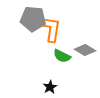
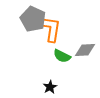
gray pentagon: rotated 20 degrees clockwise
gray diamond: rotated 35 degrees counterclockwise
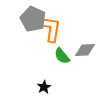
green semicircle: rotated 24 degrees clockwise
black star: moved 6 px left
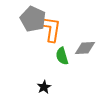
gray diamond: moved 2 px up
green semicircle: rotated 24 degrees clockwise
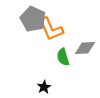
orange L-shape: rotated 148 degrees clockwise
green semicircle: moved 1 px right, 1 px down
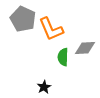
gray pentagon: moved 10 px left
green semicircle: rotated 18 degrees clockwise
